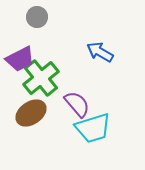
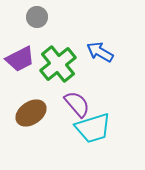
green cross: moved 17 px right, 14 px up
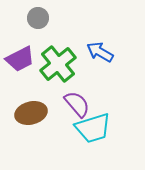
gray circle: moved 1 px right, 1 px down
brown ellipse: rotated 20 degrees clockwise
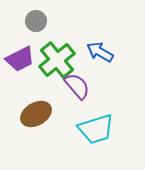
gray circle: moved 2 px left, 3 px down
green cross: moved 1 px left, 4 px up
purple semicircle: moved 18 px up
brown ellipse: moved 5 px right, 1 px down; rotated 16 degrees counterclockwise
cyan trapezoid: moved 3 px right, 1 px down
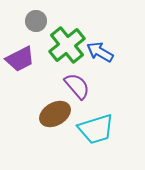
green cross: moved 10 px right, 15 px up
brown ellipse: moved 19 px right
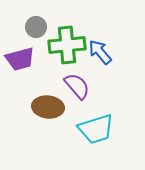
gray circle: moved 6 px down
green cross: rotated 33 degrees clockwise
blue arrow: rotated 20 degrees clockwise
purple trapezoid: rotated 12 degrees clockwise
brown ellipse: moved 7 px left, 7 px up; rotated 36 degrees clockwise
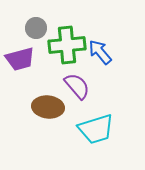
gray circle: moved 1 px down
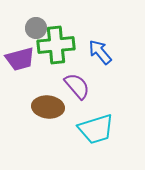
green cross: moved 11 px left
